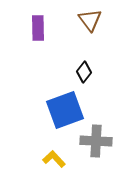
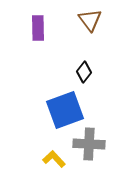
gray cross: moved 7 px left, 3 px down
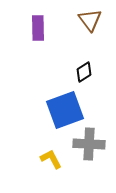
black diamond: rotated 20 degrees clockwise
yellow L-shape: moved 3 px left; rotated 15 degrees clockwise
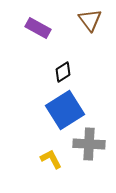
purple rectangle: rotated 60 degrees counterclockwise
black diamond: moved 21 px left
blue square: rotated 12 degrees counterclockwise
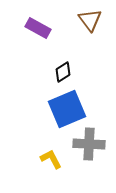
blue square: moved 2 px right, 1 px up; rotated 9 degrees clockwise
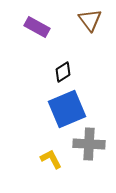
purple rectangle: moved 1 px left, 1 px up
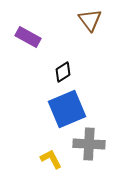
purple rectangle: moved 9 px left, 10 px down
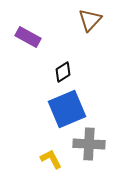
brown triangle: rotated 20 degrees clockwise
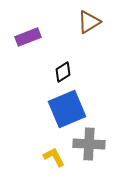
brown triangle: moved 1 px left, 2 px down; rotated 15 degrees clockwise
purple rectangle: rotated 50 degrees counterclockwise
yellow L-shape: moved 3 px right, 2 px up
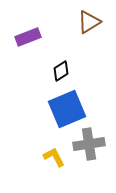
black diamond: moved 2 px left, 1 px up
gray cross: rotated 12 degrees counterclockwise
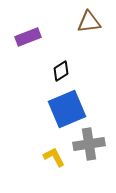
brown triangle: rotated 25 degrees clockwise
